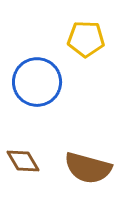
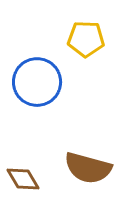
brown diamond: moved 18 px down
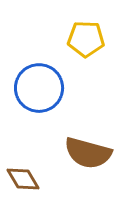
blue circle: moved 2 px right, 6 px down
brown semicircle: moved 15 px up
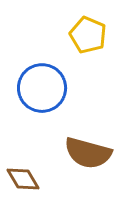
yellow pentagon: moved 2 px right, 4 px up; rotated 21 degrees clockwise
blue circle: moved 3 px right
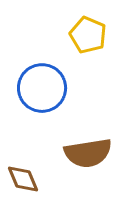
brown semicircle: rotated 24 degrees counterclockwise
brown diamond: rotated 8 degrees clockwise
